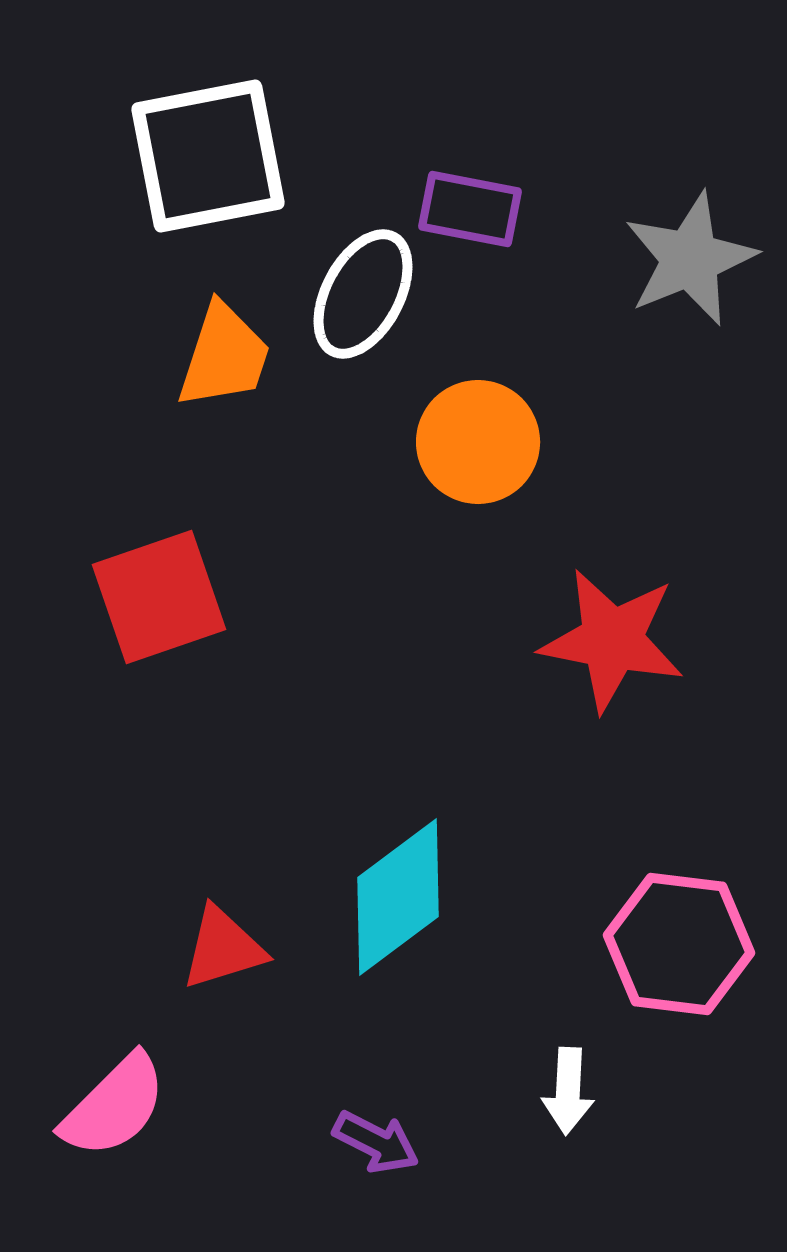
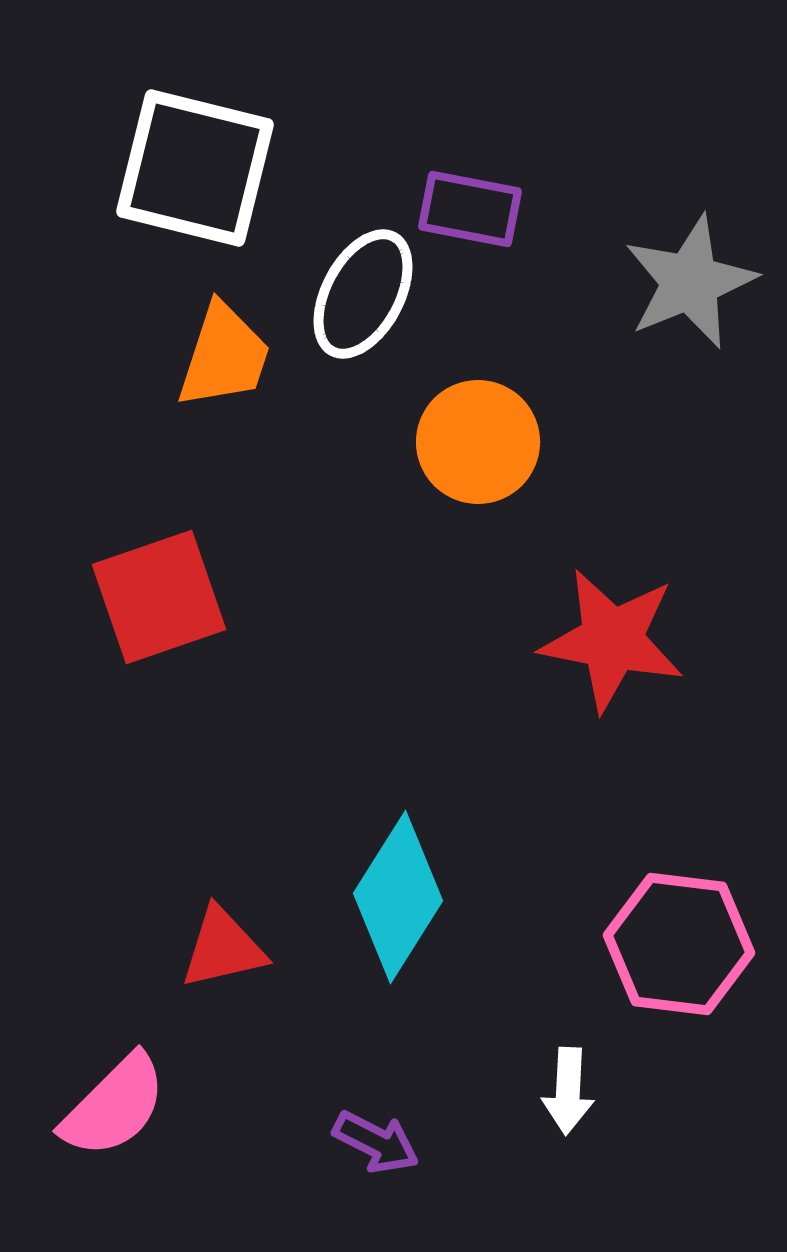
white square: moved 13 px left, 12 px down; rotated 25 degrees clockwise
gray star: moved 23 px down
cyan diamond: rotated 21 degrees counterclockwise
red triangle: rotated 4 degrees clockwise
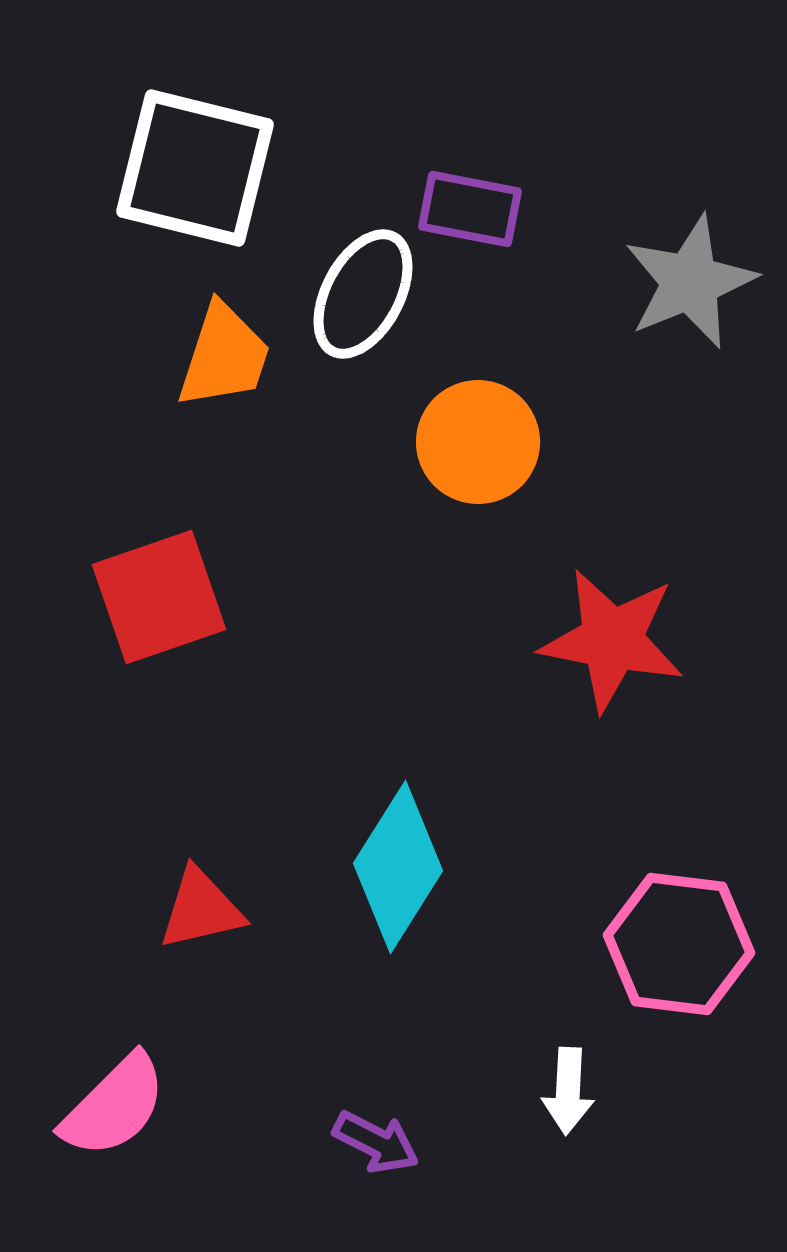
cyan diamond: moved 30 px up
red triangle: moved 22 px left, 39 px up
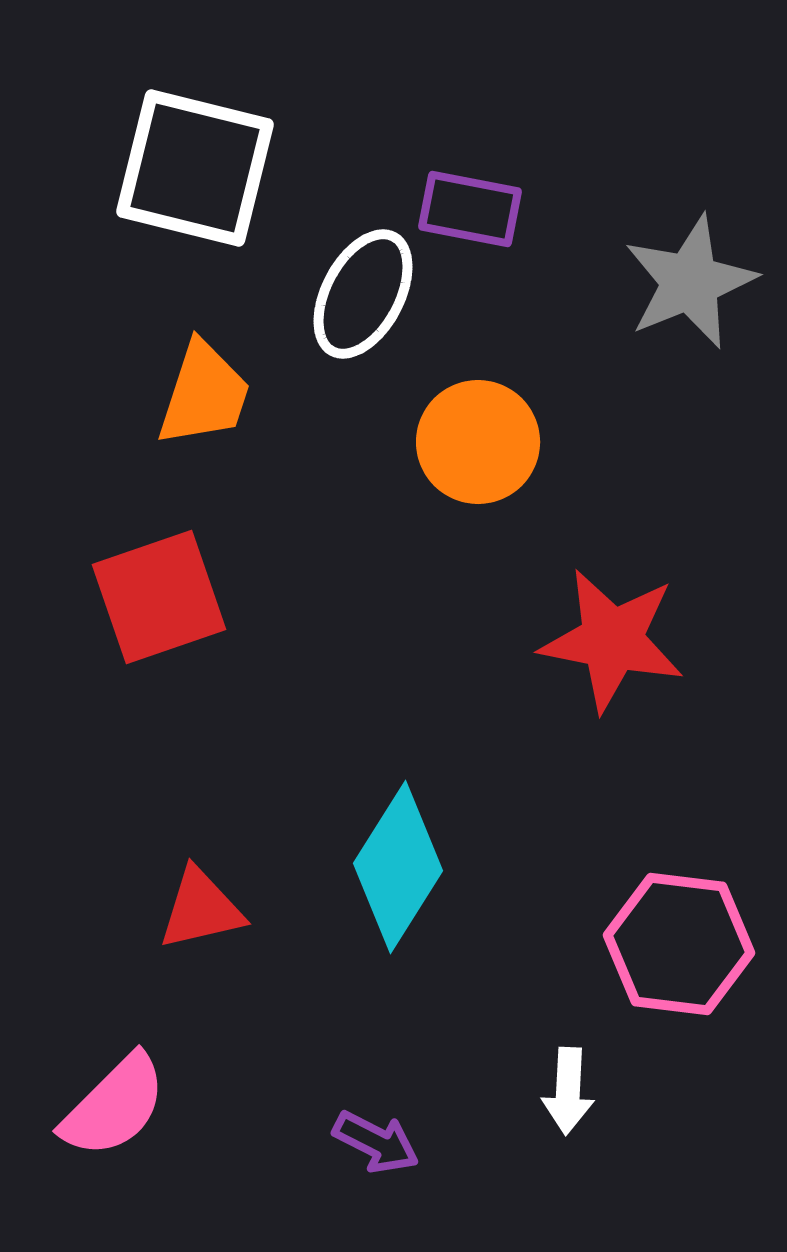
orange trapezoid: moved 20 px left, 38 px down
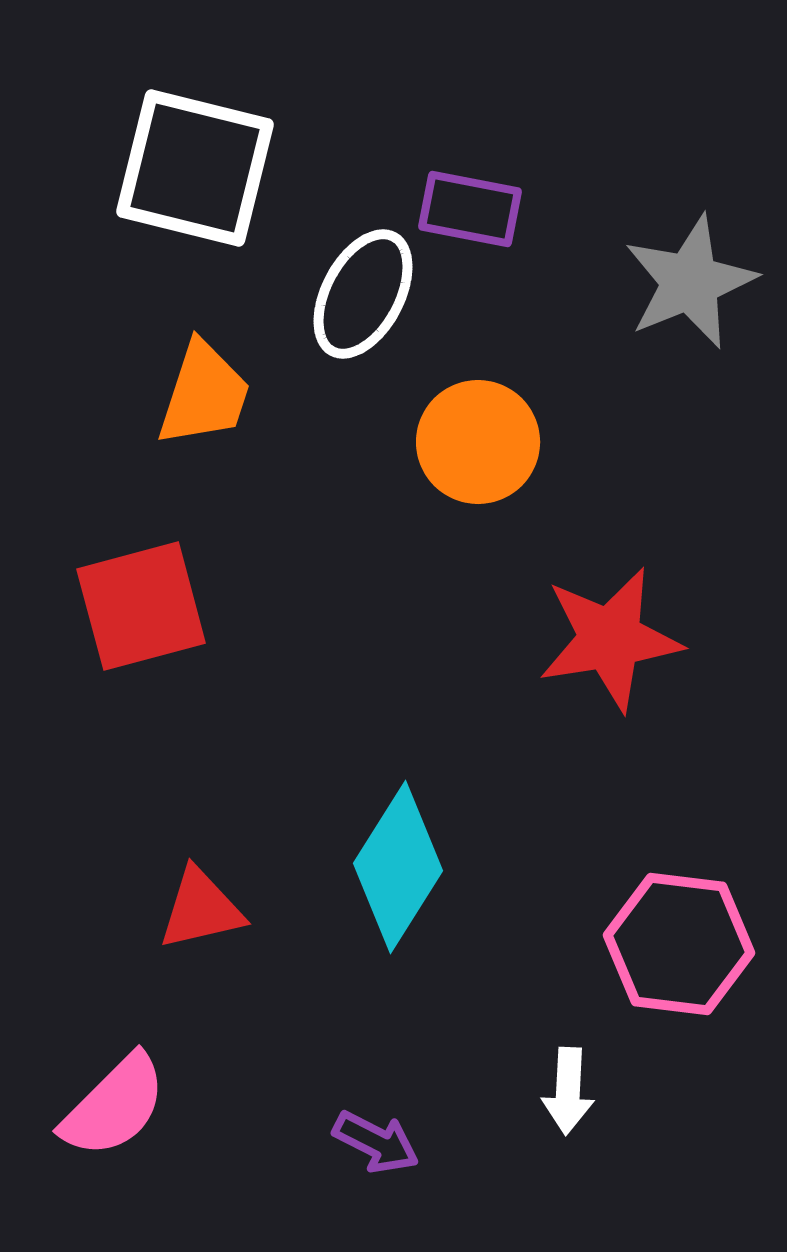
red square: moved 18 px left, 9 px down; rotated 4 degrees clockwise
red star: moved 2 px left, 1 px up; rotated 20 degrees counterclockwise
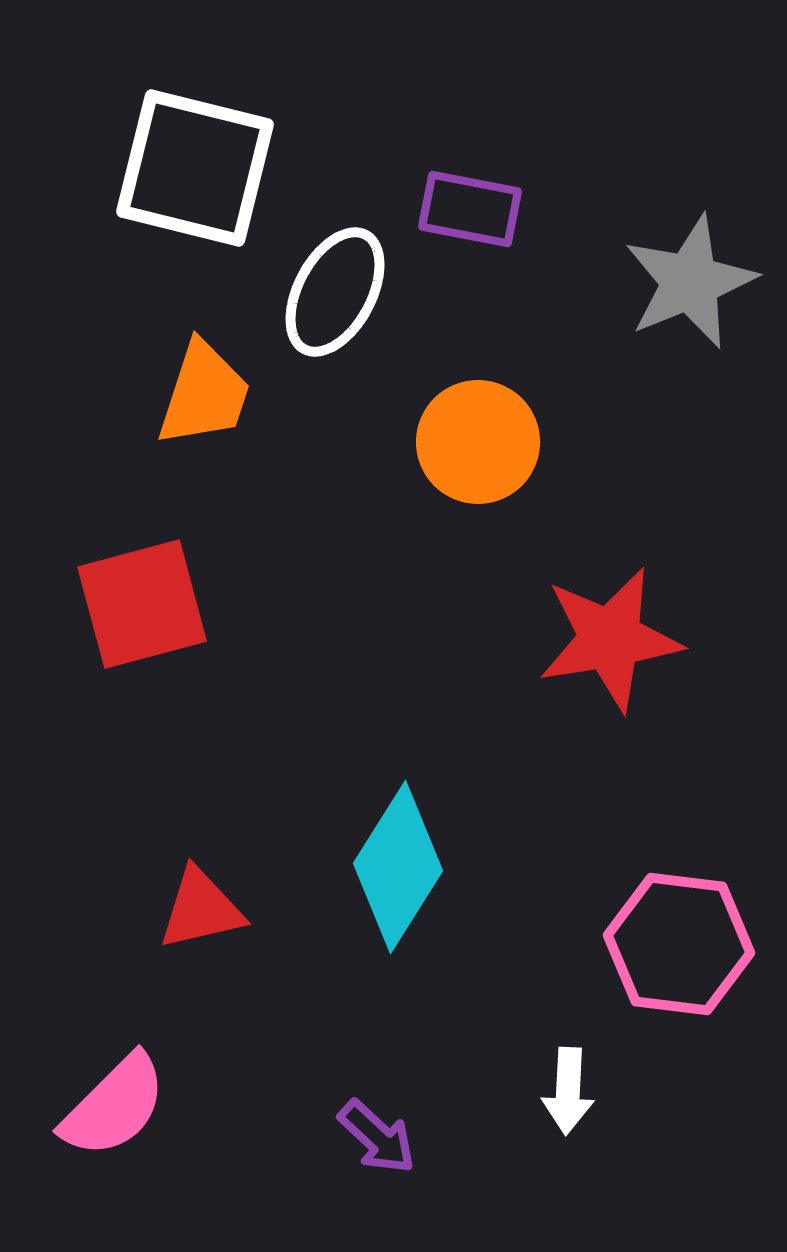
white ellipse: moved 28 px left, 2 px up
red square: moved 1 px right, 2 px up
purple arrow: moved 1 px right, 5 px up; rotated 16 degrees clockwise
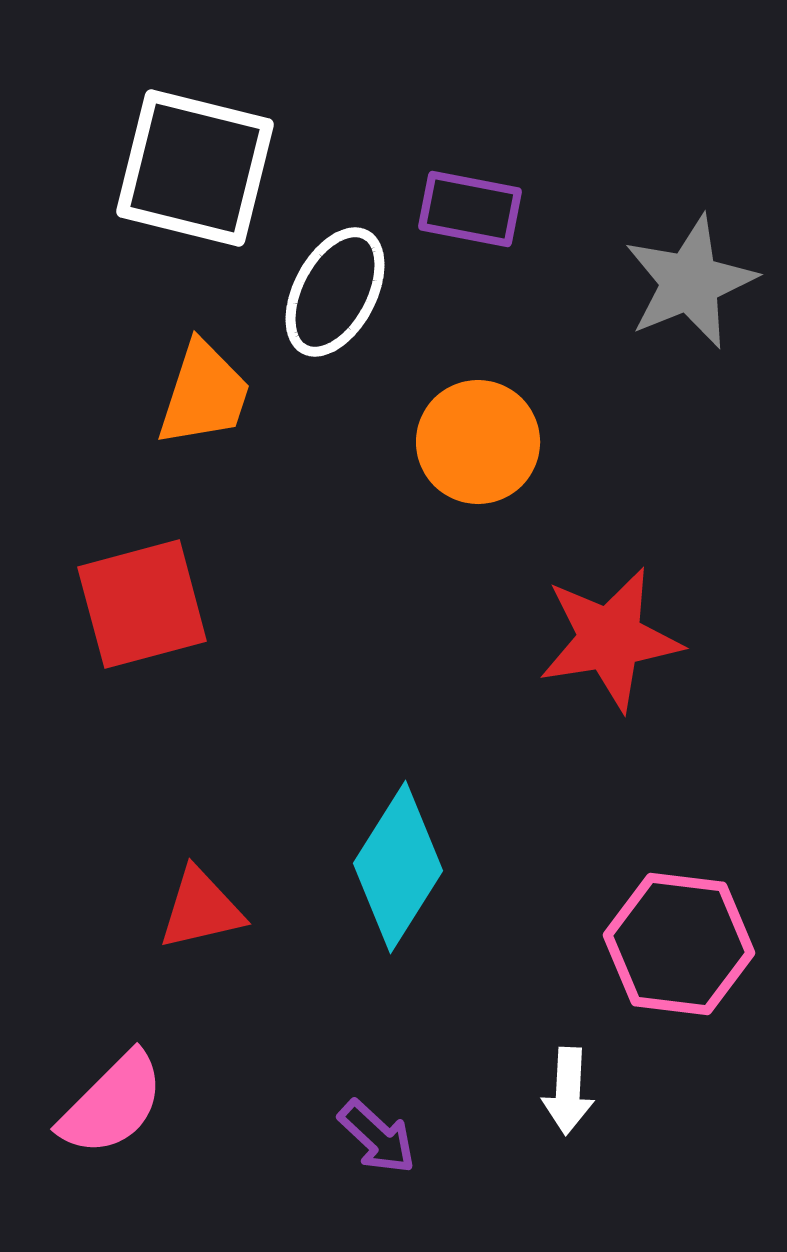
pink semicircle: moved 2 px left, 2 px up
